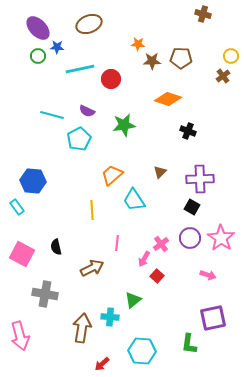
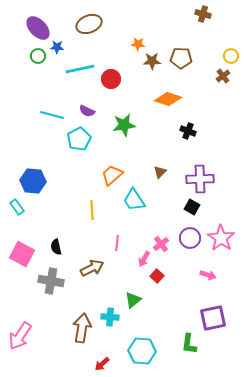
gray cross at (45, 294): moved 6 px right, 13 px up
pink arrow at (20, 336): rotated 48 degrees clockwise
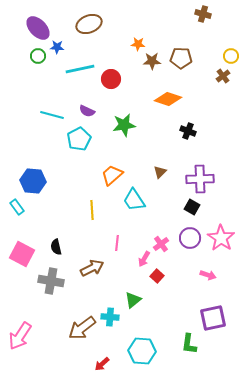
brown arrow at (82, 328): rotated 136 degrees counterclockwise
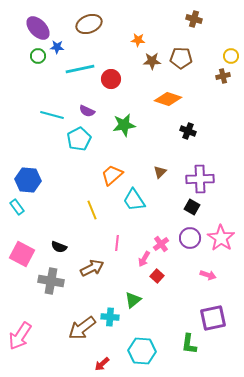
brown cross at (203, 14): moved 9 px left, 5 px down
orange star at (138, 44): moved 4 px up
brown cross at (223, 76): rotated 24 degrees clockwise
blue hexagon at (33, 181): moved 5 px left, 1 px up
yellow line at (92, 210): rotated 18 degrees counterclockwise
black semicircle at (56, 247): moved 3 px right; rotated 56 degrees counterclockwise
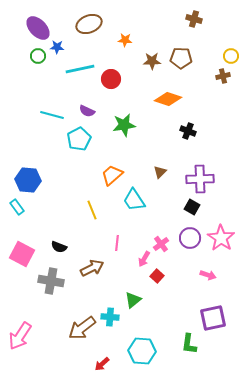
orange star at (138, 40): moved 13 px left
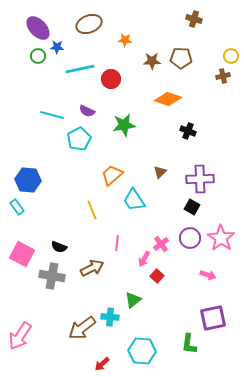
gray cross at (51, 281): moved 1 px right, 5 px up
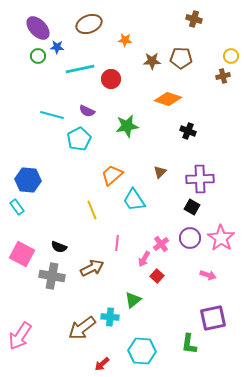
green star at (124, 125): moved 3 px right, 1 px down
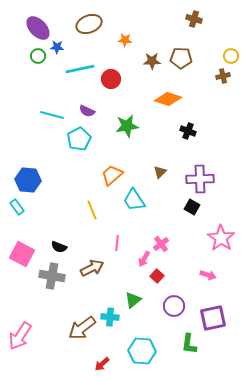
purple circle at (190, 238): moved 16 px left, 68 px down
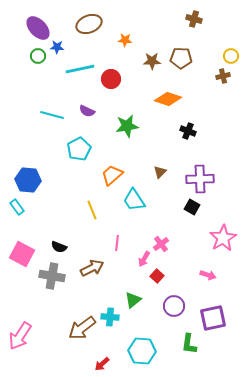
cyan pentagon at (79, 139): moved 10 px down
pink star at (221, 238): moved 2 px right; rotated 8 degrees clockwise
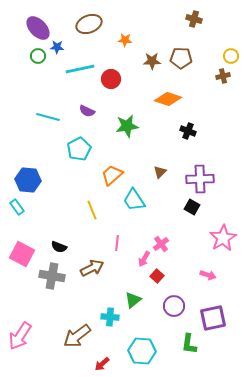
cyan line at (52, 115): moved 4 px left, 2 px down
brown arrow at (82, 328): moved 5 px left, 8 px down
